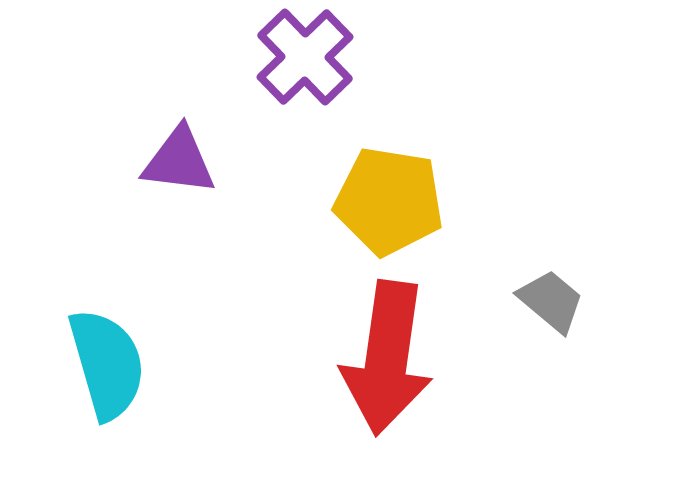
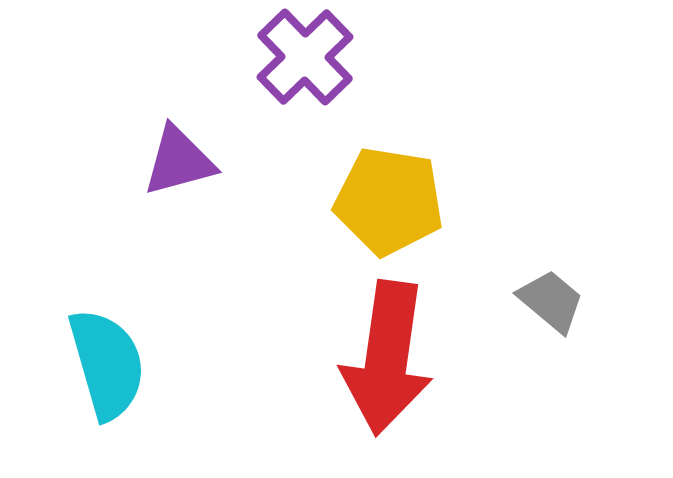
purple triangle: rotated 22 degrees counterclockwise
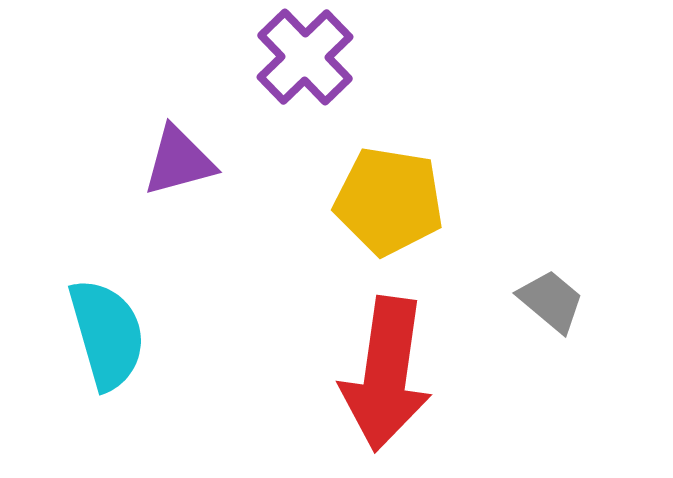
red arrow: moved 1 px left, 16 px down
cyan semicircle: moved 30 px up
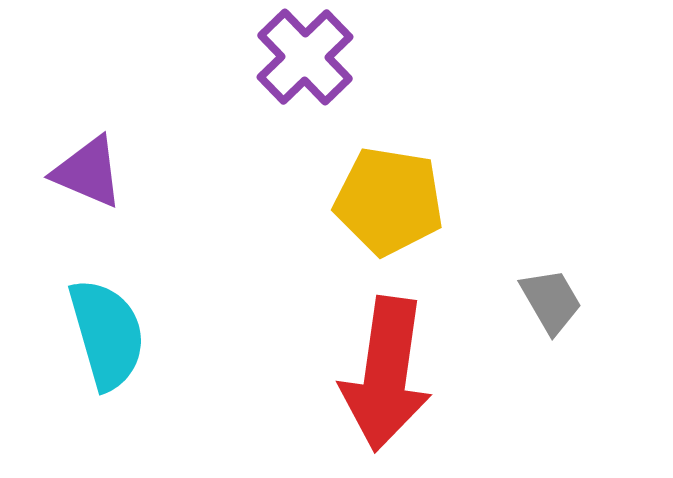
purple triangle: moved 91 px left, 11 px down; rotated 38 degrees clockwise
gray trapezoid: rotated 20 degrees clockwise
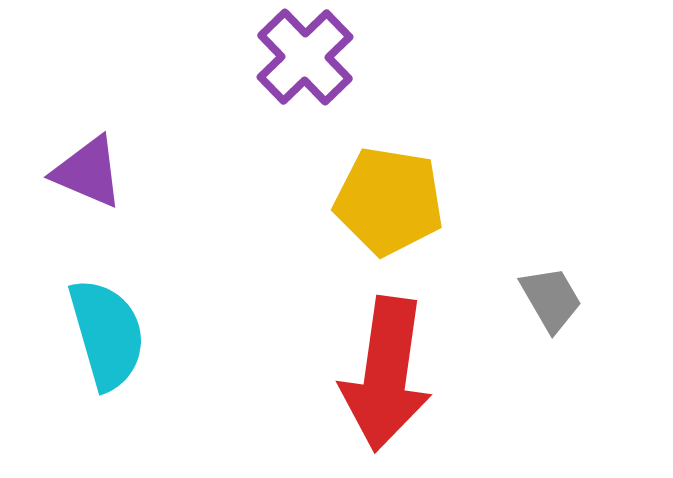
gray trapezoid: moved 2 px up
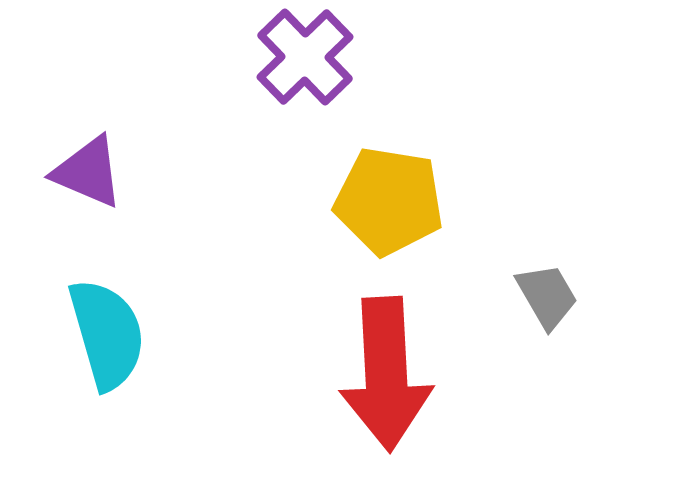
gray trapezoid: moved 4 px left, 3 px up
red arrow: rotated 11 degrees counterclockwise
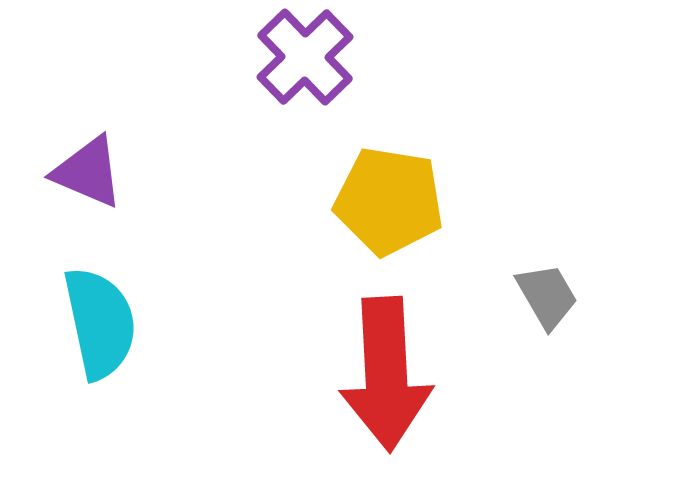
cyan semicircle: moved 7 px left, 11 px up; rotated 4 degrees clockwise
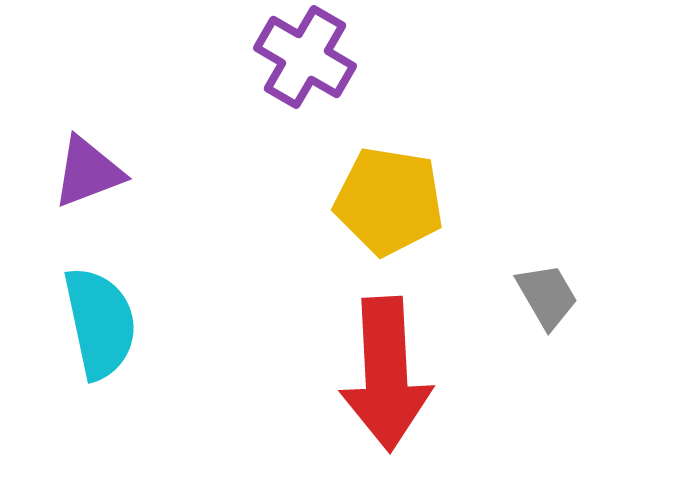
purple cross: rotated 16 degrees counterclockwise
purple triangle: rotated 44 degrees counterclockwise
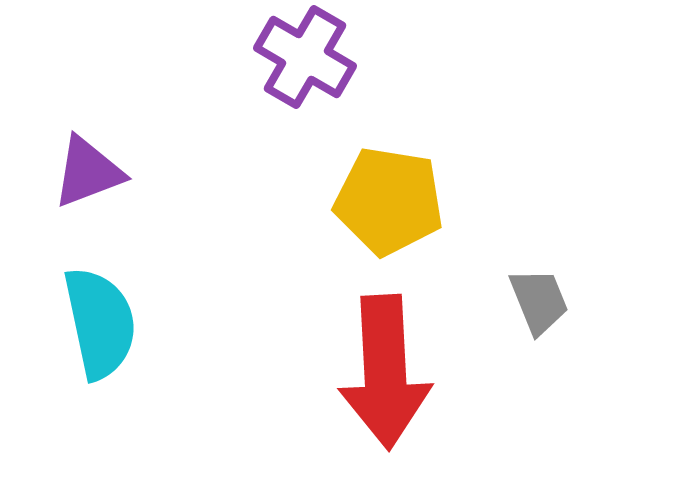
gray trapezoid: moved 8 px left, 5 px down; rotated 8 degrees clockwise
red arrow: moved 1 px left, 2 px up
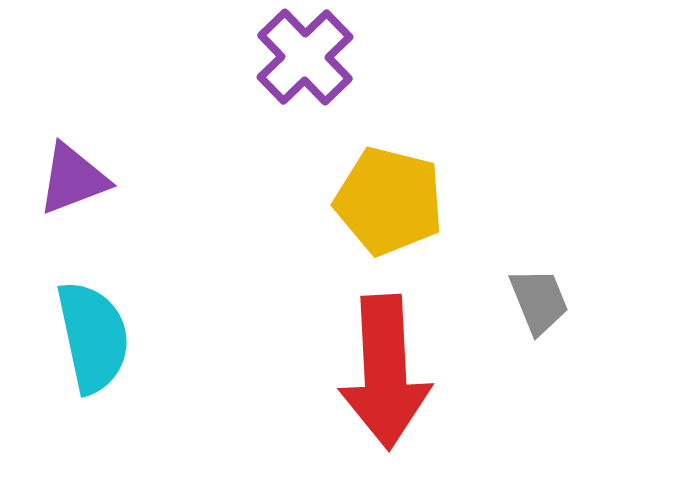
purple cross: rotated 16 degrees clockwise
purple triangle: moved 15 px left, 7 px down
yellow pentagon: rotated 5 degrees clockwise
cyan semicircle: moved 7 px left, 14 px down
